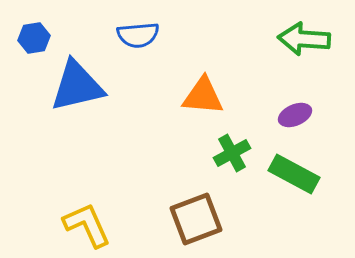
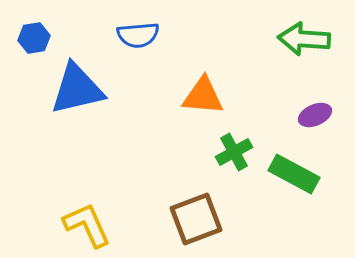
blue triangle: moved 3 px down
purple ellipse: moved 20 px right
green cross: moved 2 px right, 1 px up
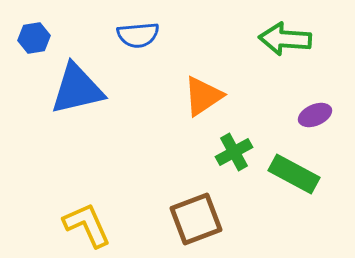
green arrow: moved 19 px left
orange triangle: rotated 39 degrees counterclockwise
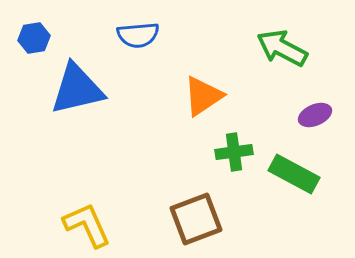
green arrow: moved 3 px left, 9 px down; rotated 24 degrees clockwise
green cross: rotated 21 degrees clockwise
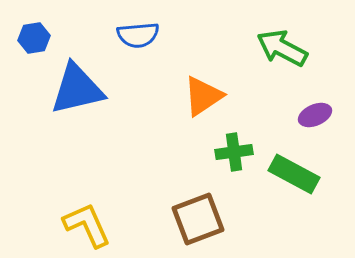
brown square: moved 2 px right
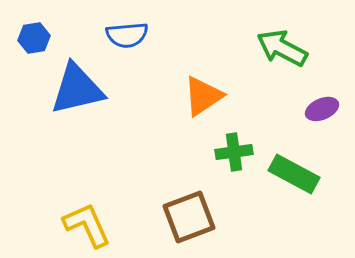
blue semicircle: moved 11 px left
purple ellipse: moved 7 px right, 6 px up
brown square: moved 9 px left, 2 px up
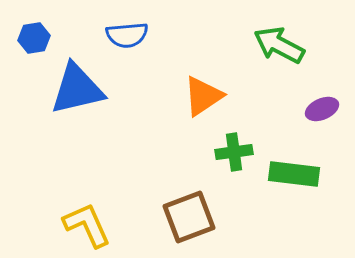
green arrow: moved 3 px left, 3 px up
green rectangle: rotated 21 degrees counterclockwise
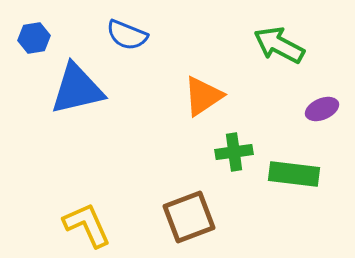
blue semicircle: rotated 27 degrees clockwise
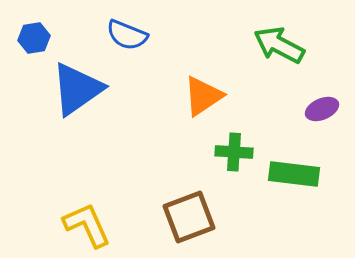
blue triangle: rotated 22 degrees counterclockwise
green cross: rotated 12 degrees clockwise
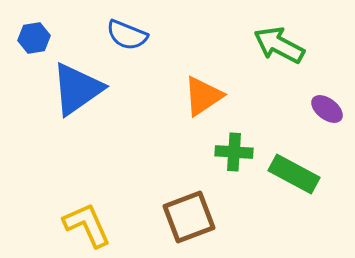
purple ellipse: moved 5 px right; rotated 60 degrees clockwise
green rectangle: rotated 21 degrees clockwise
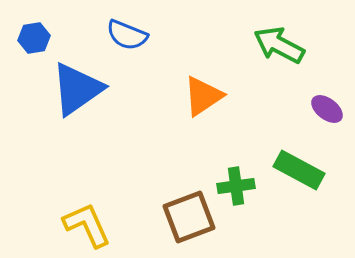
green cross: moved 2 px right, 34 px down; rotated 12 degrees counterclockwise
green rectangle: moved 5 px right, 4 px up
